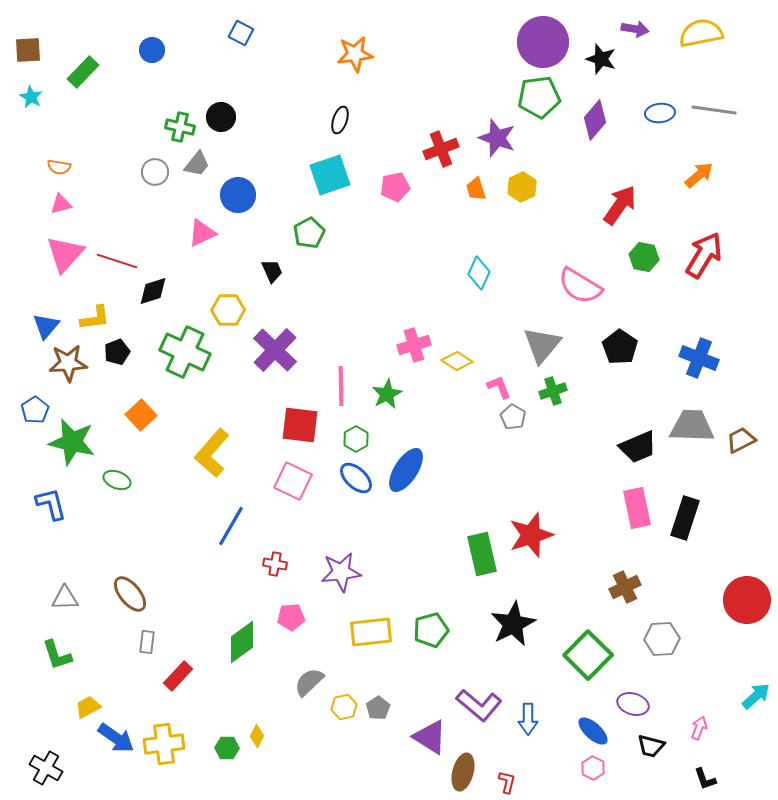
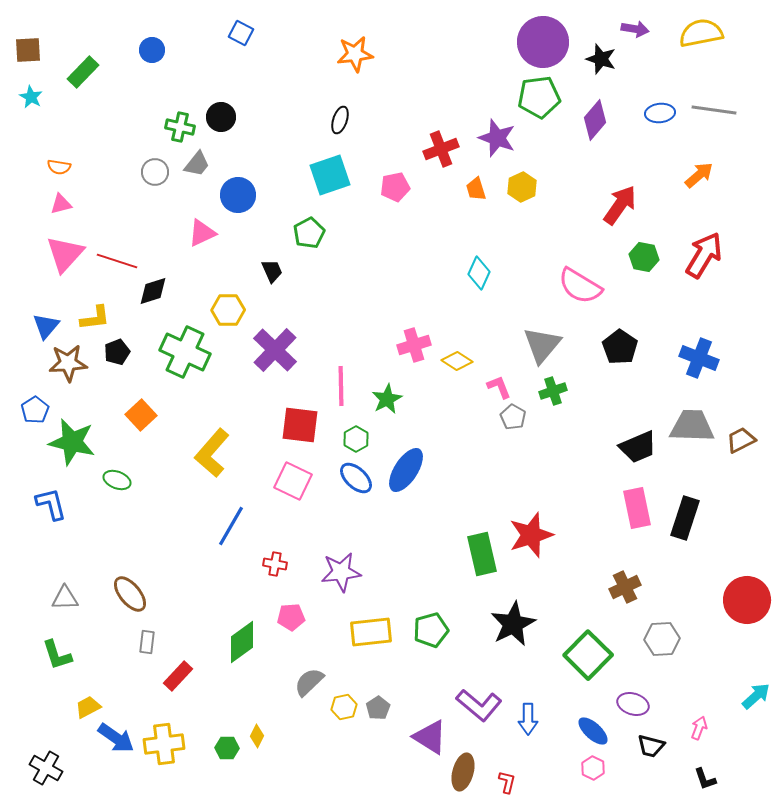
green star at (387, 394): moved 5 px down
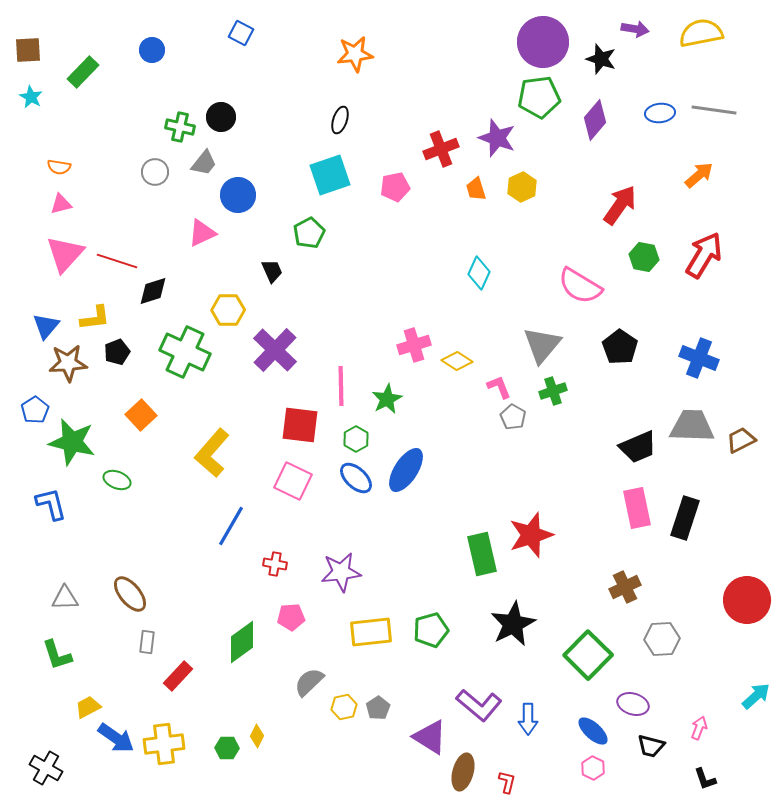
gray trapezoid at (197, 164): moved 7 px right, 1 px up
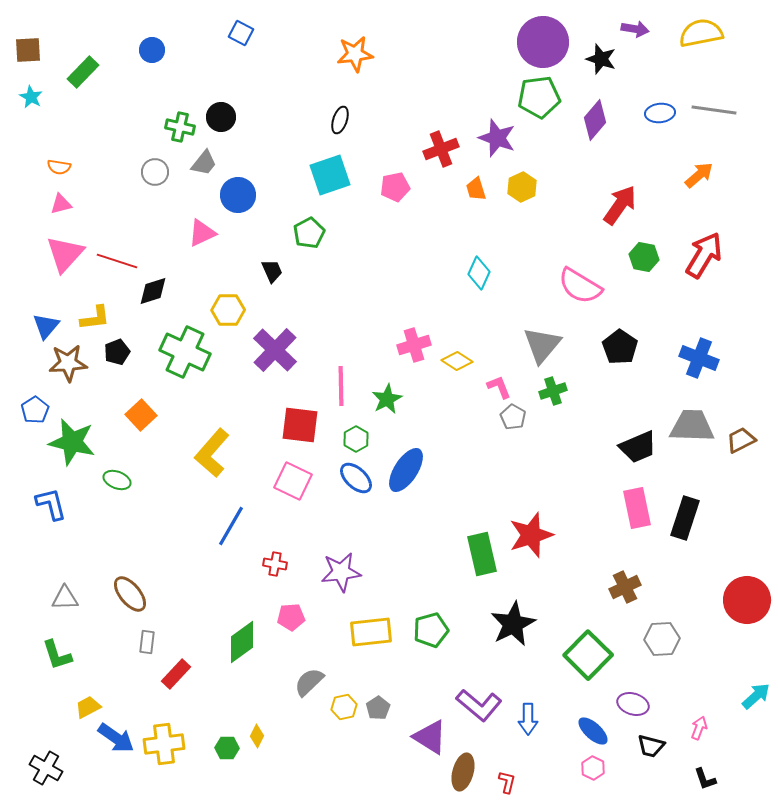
red rectangle at (178, 676): moved 2 px left, 2 px up
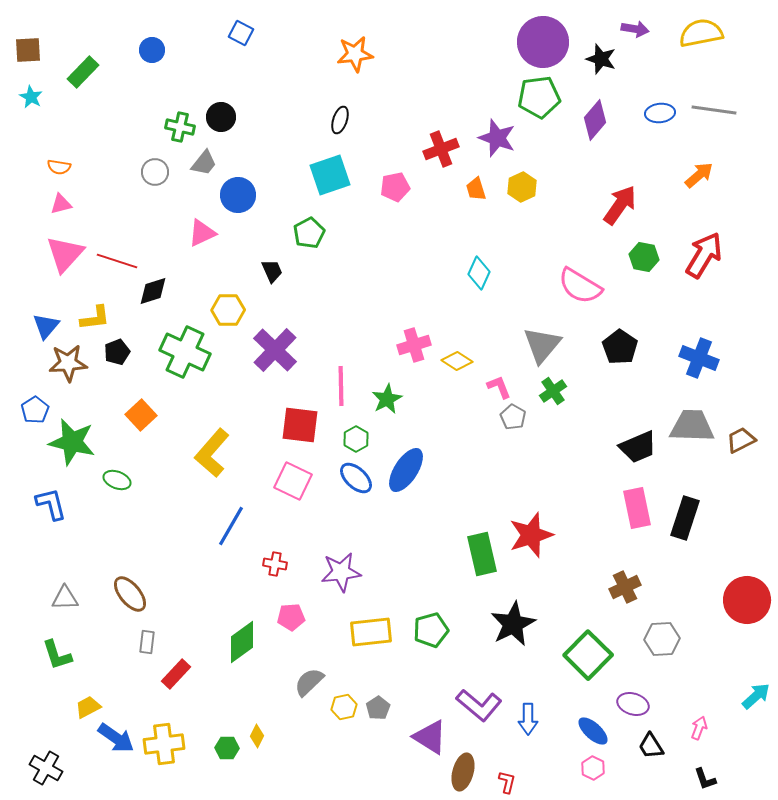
green cross at (553, 391): rotated 16 degrees counterclockwise
black trapezoid at (651, 746): rotated 44 degrees clockwise
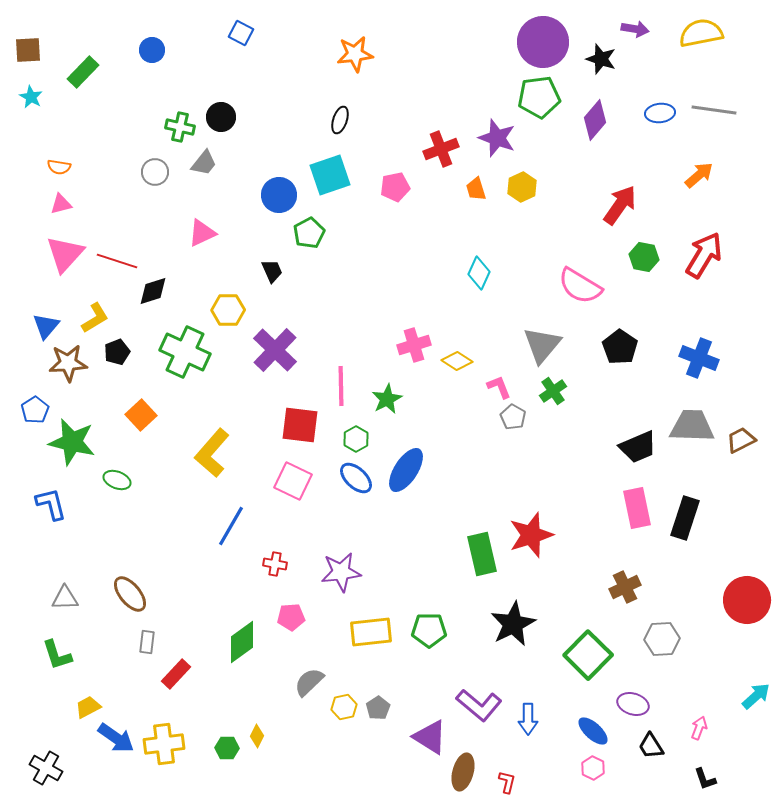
blue circle at (238, 195): moved 41 px right
yellow L-shape at (95, 318): rotated 24 degrees counterclockwise
green pentagon at (431, 630): moved 2 px left; rotated 16 degrees clockwise
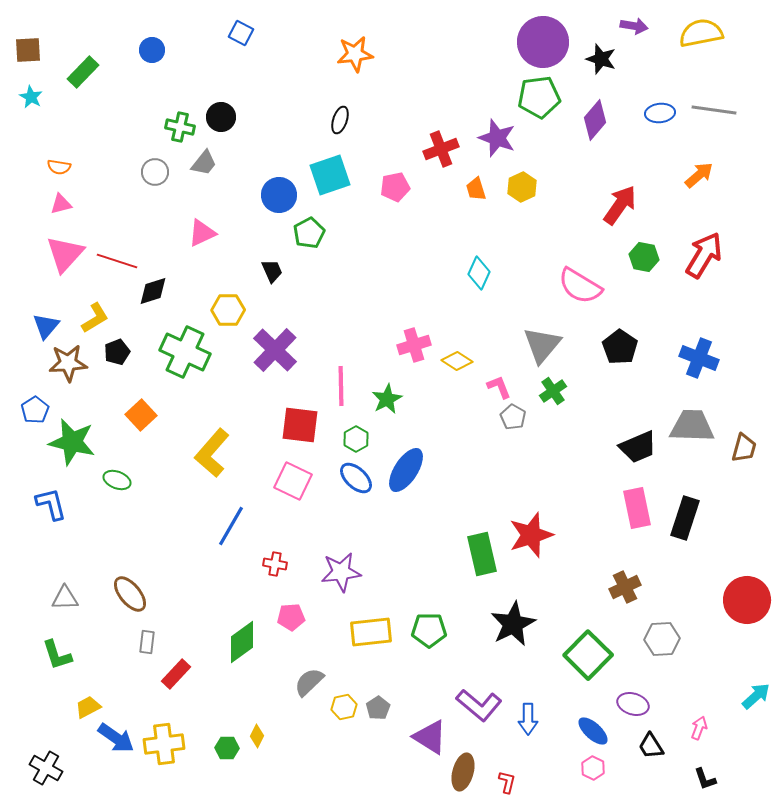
purple arrow at (635, 29): moved 1 px left, 3 px up
brown trapezoid at (741, 440): moved 3 px right, 8 px down; rotated 132 degrees clockwise
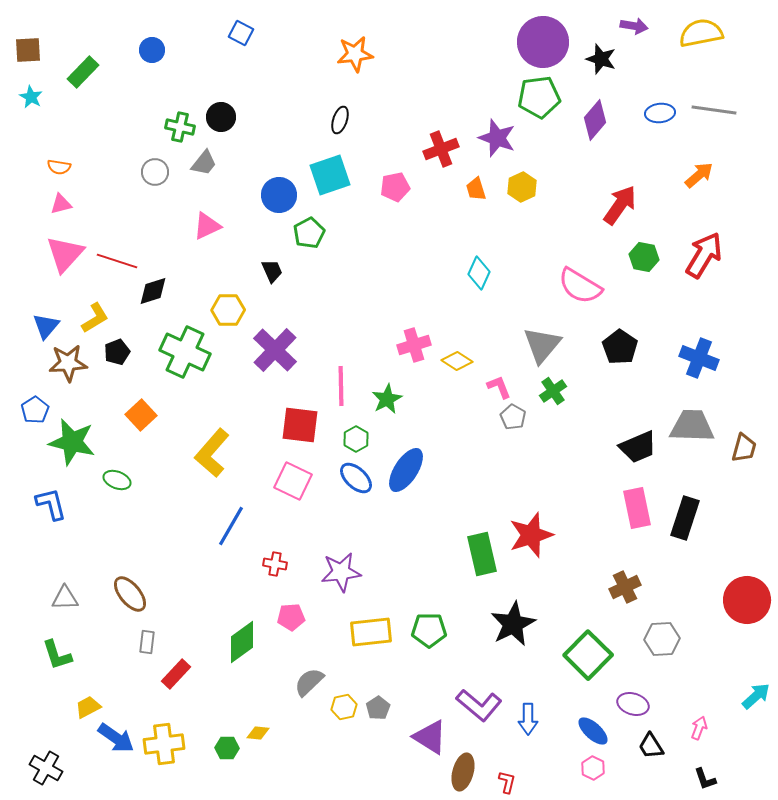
pink triangle at (202, 233): moved 5 px right, 7 px up
yellow diamond at (257, 736): moved 1 px right, 3 px up; rotated 70 degrees clockwise
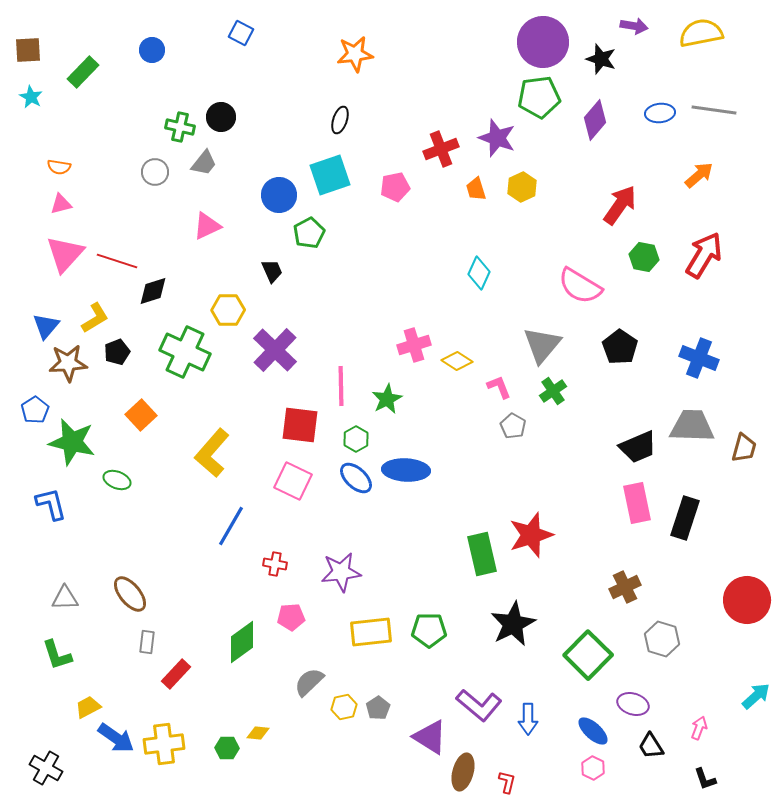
gray pentagon at (513, 417): moved 9 px down
blue ellipse at (406, 470): rotated 60 degrees clockwise
pink rectangle at (637, 508): moved 5 px up
gray hexagon at (662, 639): rotated 20 degrees clockwise
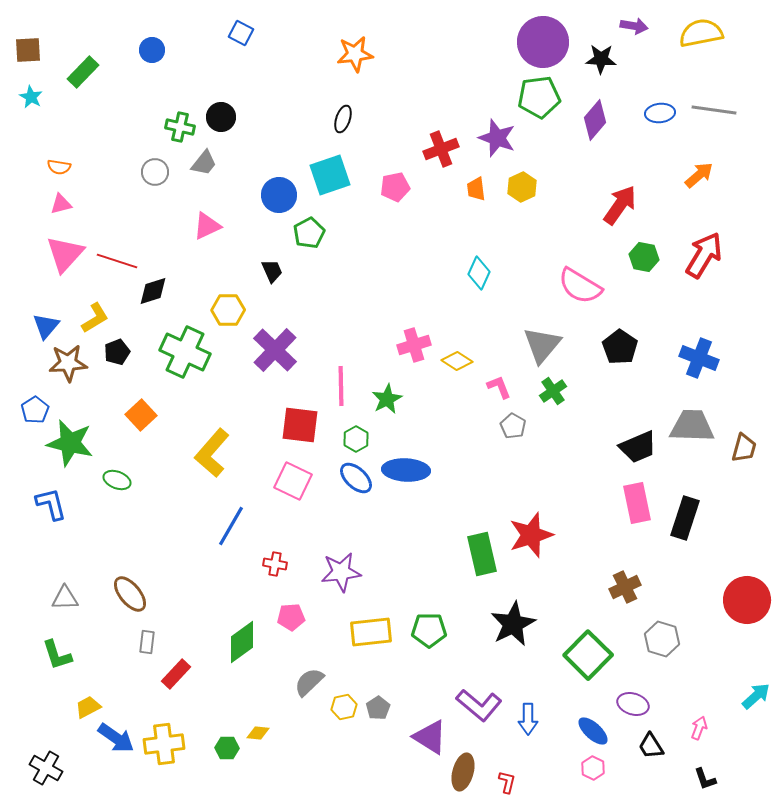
black star at (601, 59): rotated 16 degrees counterclockwise
black ellipse at (340, 120): moved 3 px right, 1 px up
orange trapezoid at (476, 189): rotated 10 degrees clockwise
green star at (72, 442): moved 2 px left, 1 px down
